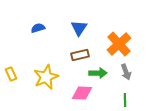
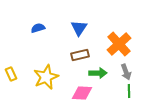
green line: moved 4 px right, 9 px up
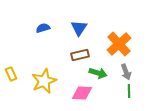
blue semicircle: moved 5 px right
green arrow: rotated 18 degrees clockwise
yellow star: moved 2 px left, 4 px down
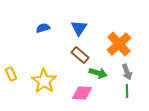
brown rectangle: rotated 54 degrees clockwise
gray arrow: moved 1 px right
yellow star: rotated 15 degrees counterclockwise
green line: moved 2 px left
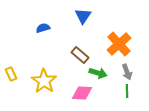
blue triangle: moved 4 px right, 12 px up
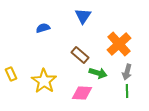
gray arrow: rotated 35 degrees clockwise
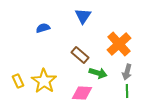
yellow rectangle: moved 7 px right, 7 px down
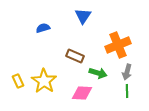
orange cross: moved 1 px left, 1 px down; rotated 20 degrees clockwise
brown rectangle: moved 5 px left, 1 px down; rotated 18 degrees counterclockwise
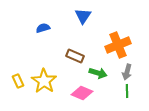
pink diamond: rotated 20 degrees clockwise
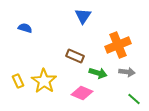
blue semicircle: moved 18 px left; rotated 32 degrees clockwise
gray arrow: rotated 98 degrees counterclockwise
green line: moved 7 px right, 8 px down; rotated 48 degrees counterclockwise
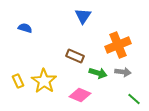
gray arrow: moved 4 px left
pink diamond: moved 2 px left, 2 px down
